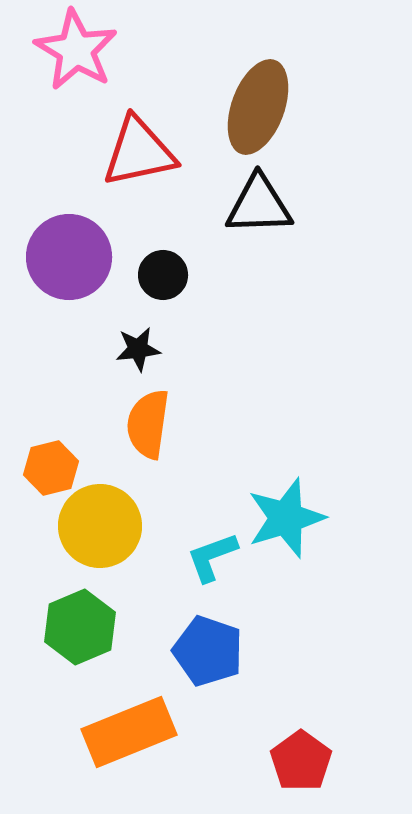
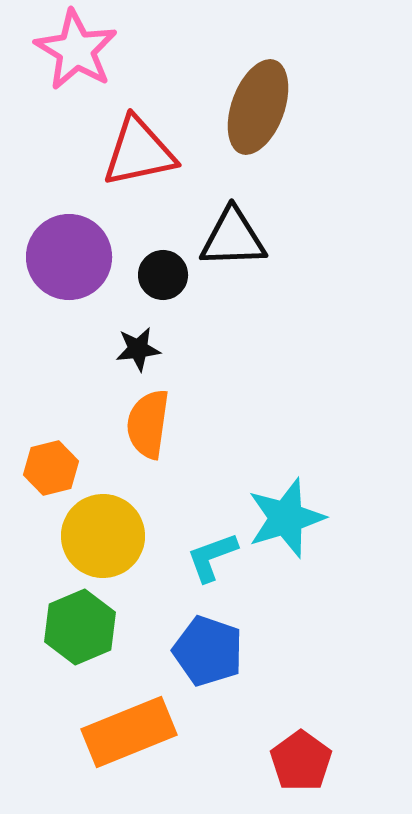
black triangle: moved 26 px left, 33 px down
yellow circle: moved 3 px right, 10 px down
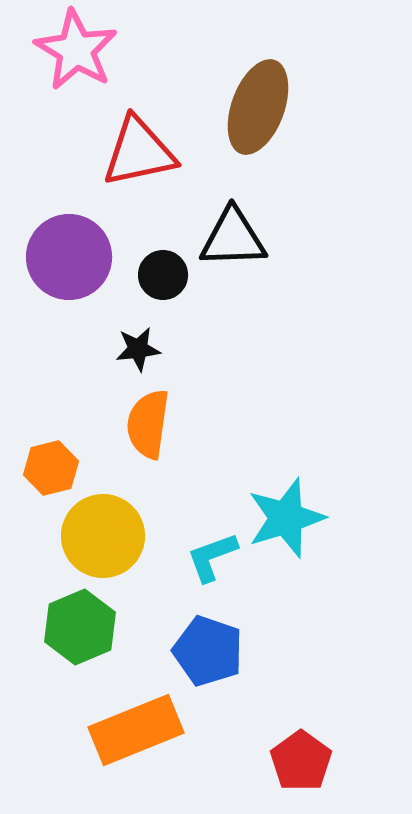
orange rectangle: moved 7 px right, 2 px up
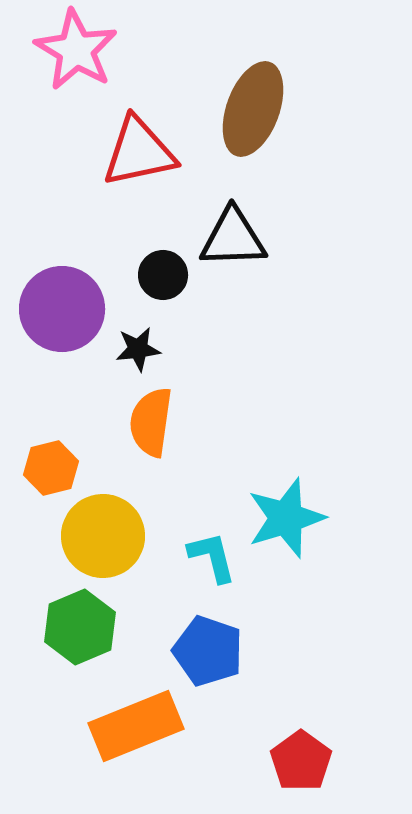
brown ellipse: moved 5 px left, 2 px down
purple circle: moved 7 px left, 52 px down
orange semicircle: moved 3 px right, 2 px up
cyan L-shape: rotated 96 degrees clockwise
orange rectangle: moved 4 px up
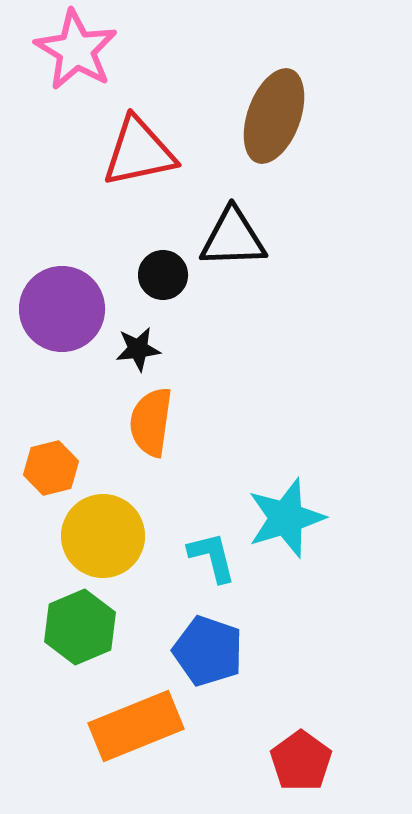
brown ellipse: moved 21 px right, 7 px down
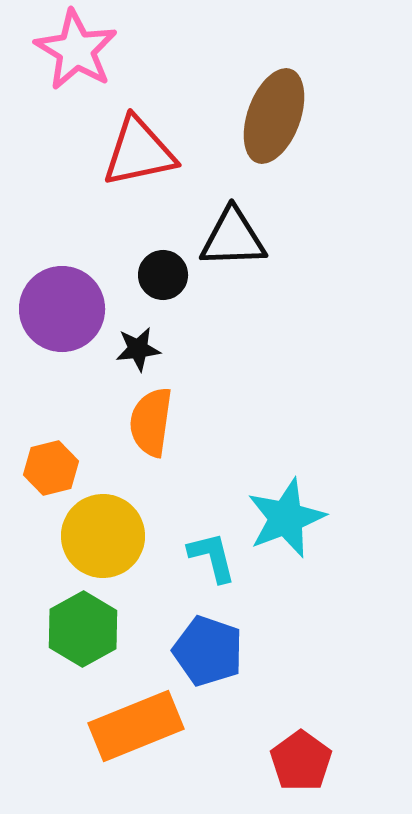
cyan star: rotated 4 degrees counterclockwise
green hexagon: moved 3 px right, 2 px down; rotated 6 degrees counterclockwise
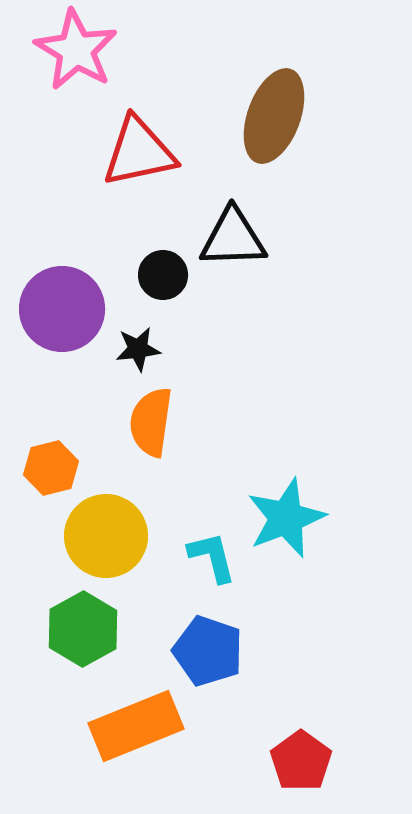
yellow circle: moved 3 px right
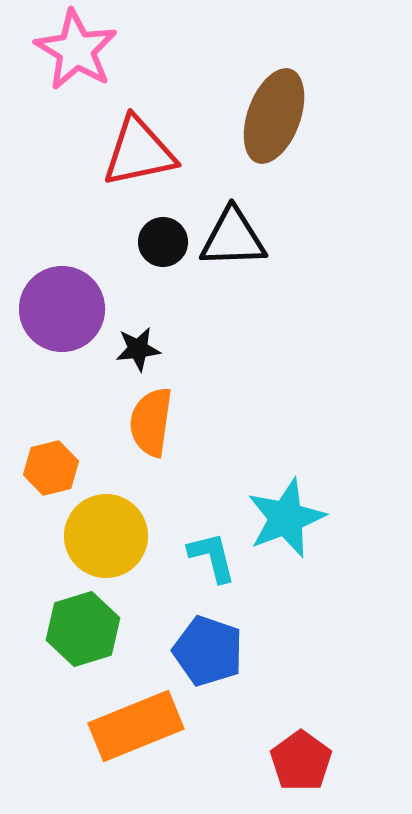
black circle: moved 33 px up
green hexagon: rotated 12 degrees clockwise
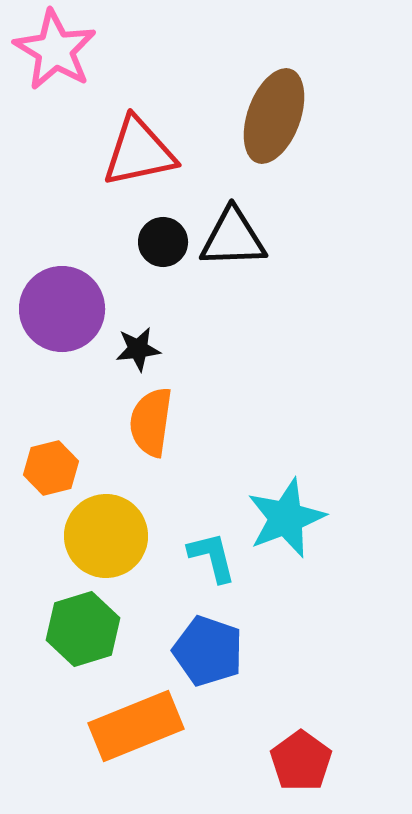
pink star: moved 21 px left
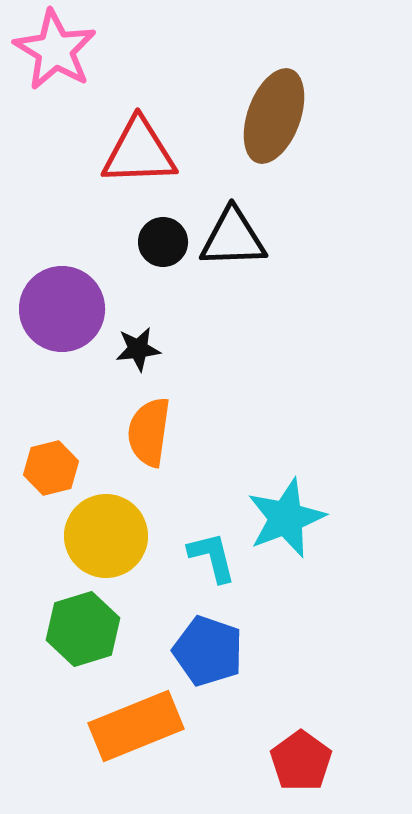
red triangle: rotated 10 degrees clockwise
orange semicircle: moved 2 px left, 10 px down
